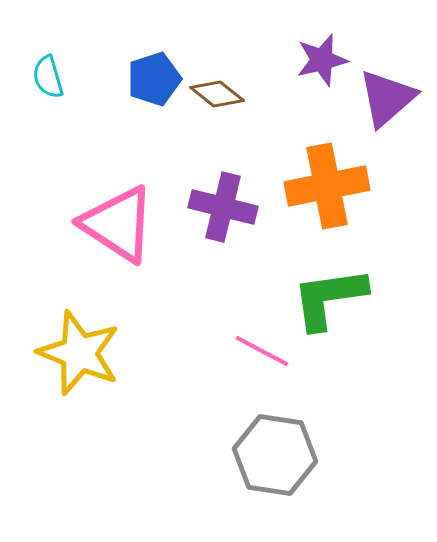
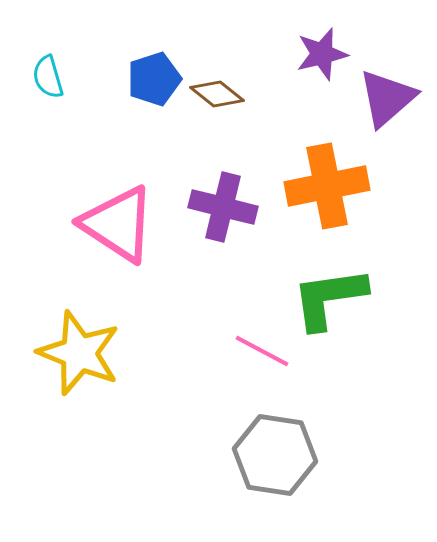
purple star: moved 6 px up
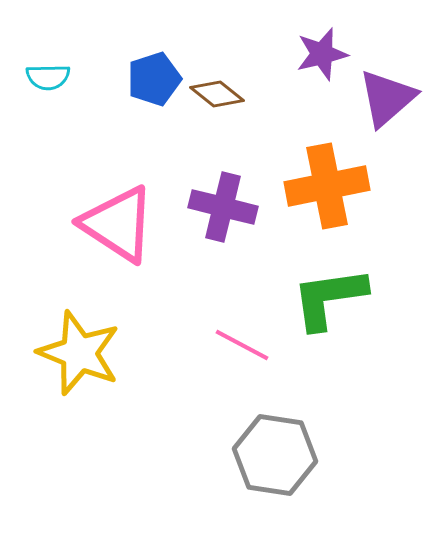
cyan semicircle: rotated 75 degrees counterclockwise
pink line: moved 20 px left, 6 px up
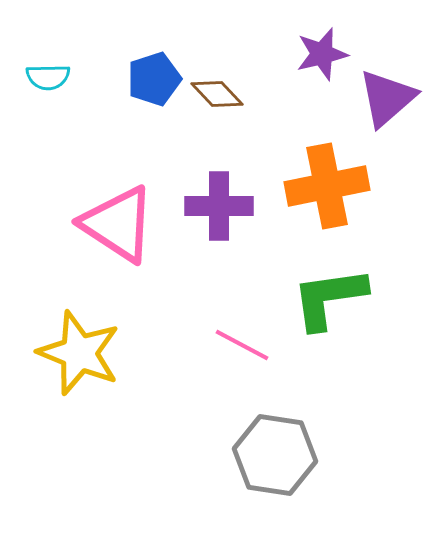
brown diamond: rotated 8 degrees clockwise
purple cross: moved 4 px left, 1 px up; rotated 14 degrees counterclockwise
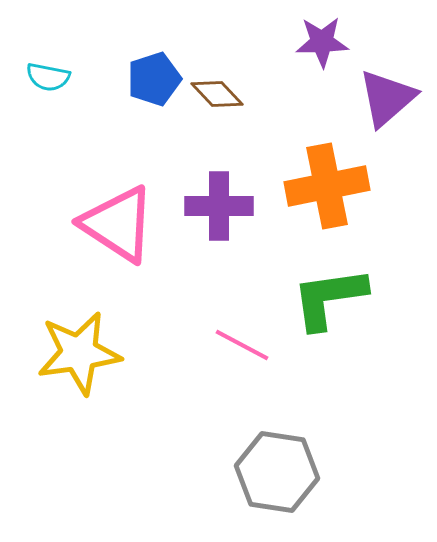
purple star: moved 12 px up; rotated 12 degrees clockwise
cyan semicircle: rotated 12 degrees clockwise
yellow star: rotated 30 degrees counterclockwise
gray hexagon: moved 2 px right, 17 px down
